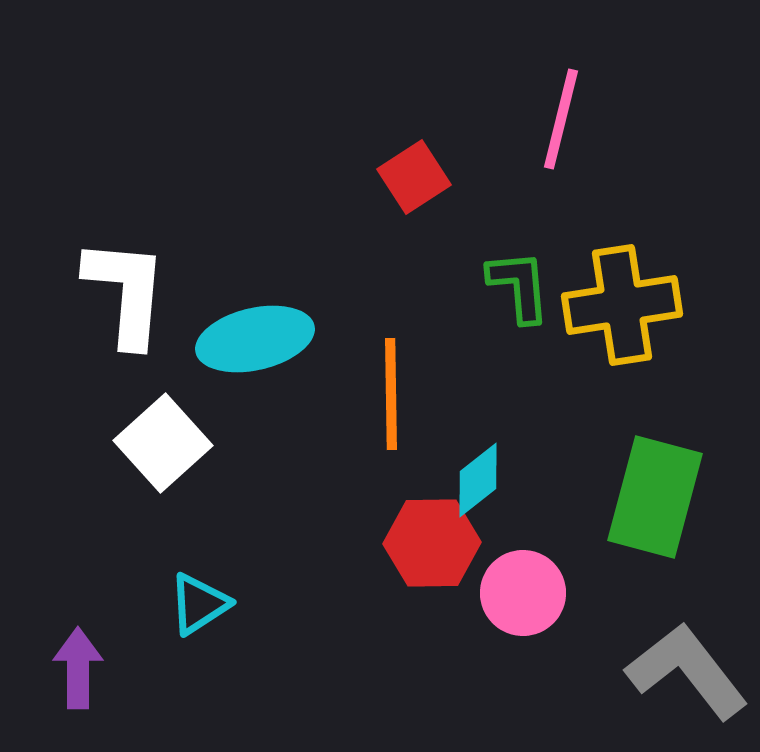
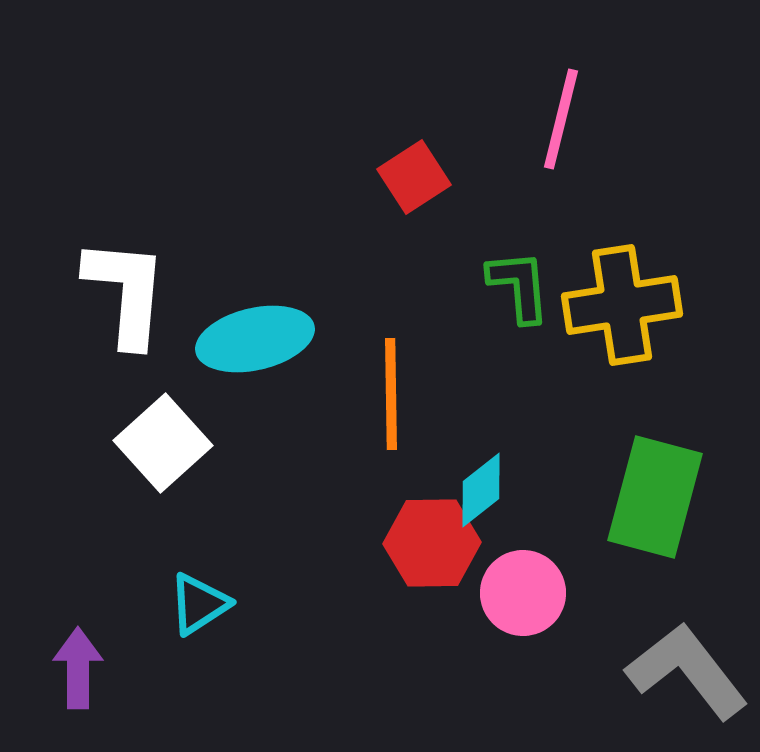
cyan diamond: moved 3 px right, 10 px down
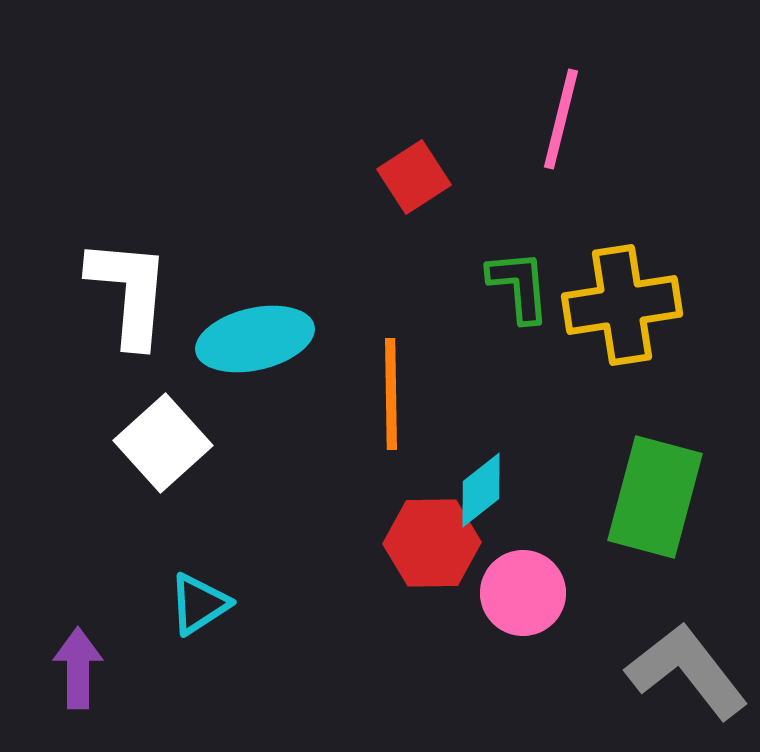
white L-shape: moved 3 px right
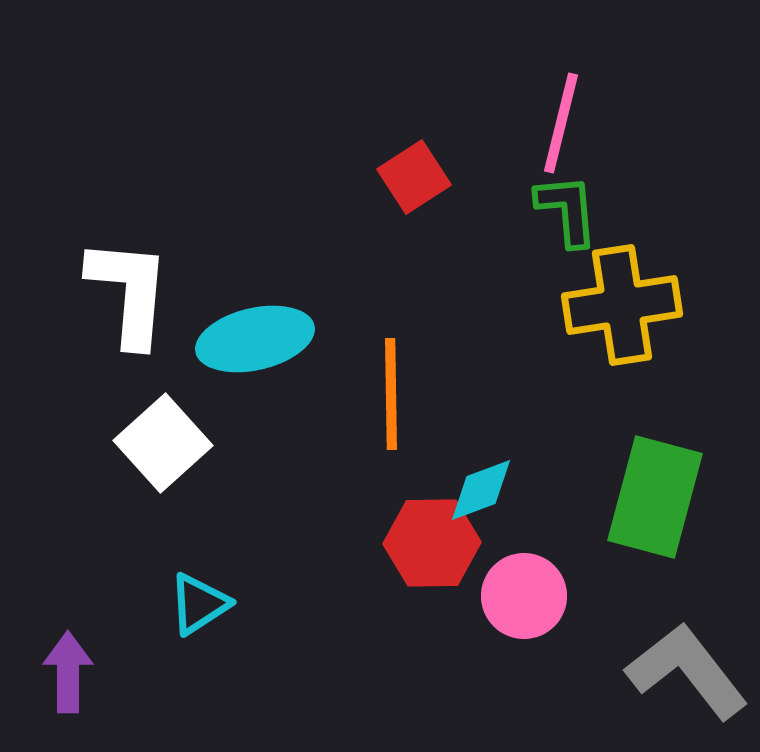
pink line: moved 4 px down
green L-shape: moved 48 px right, 76 px up
cyan diamond: rotated 18 degrees clockwise
pink circle: moved 1 px right, 3 px down
purple arrow: moved 10 px left, 4 px down
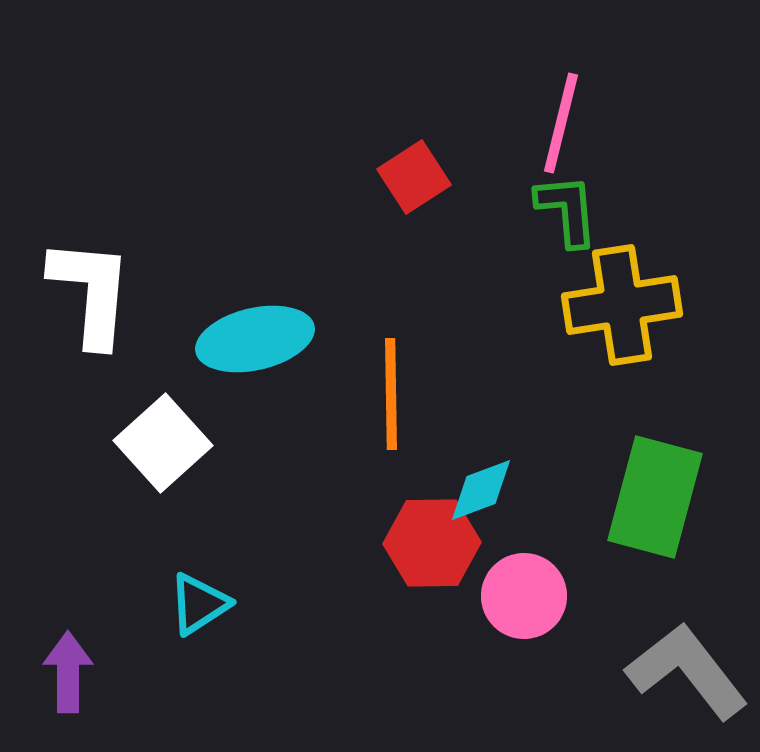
white L-shape: moved 38 px left
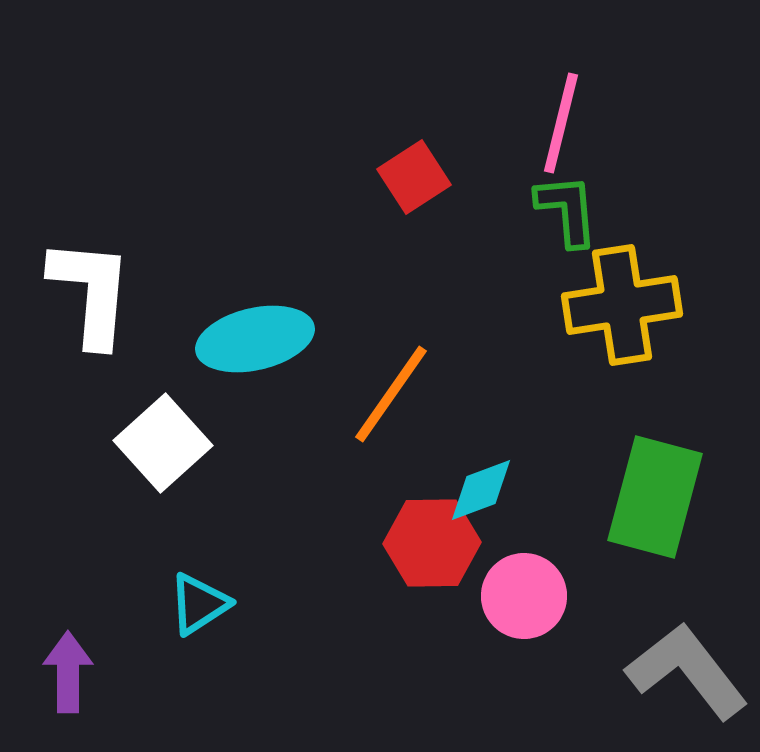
orange line: rotated 36 degrees clockwise
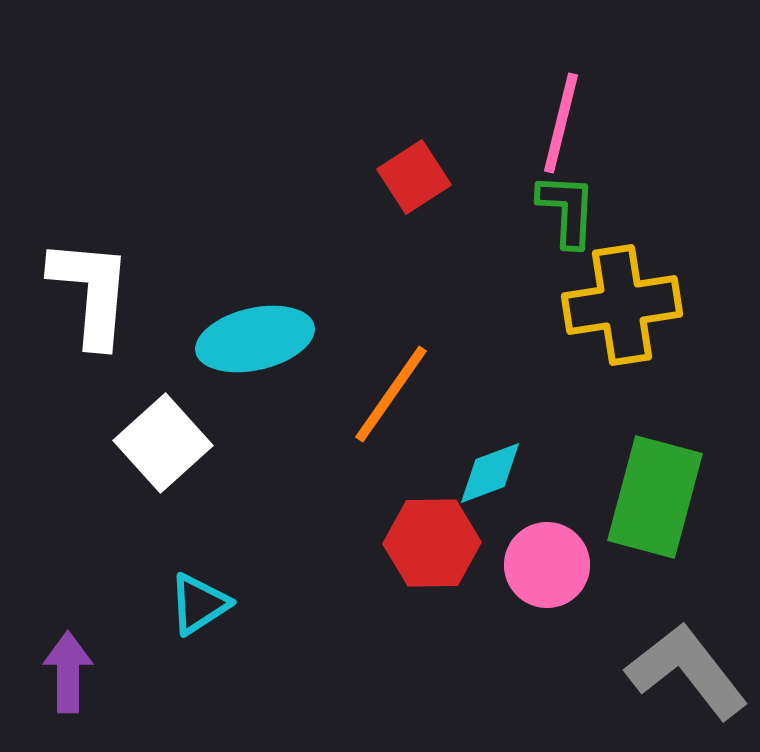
green L-shape: rotated 8 degrees clockwise
cyan diamond: moved 9 px right, 17 px up
pink circle: moved 23 px right, 31 px up
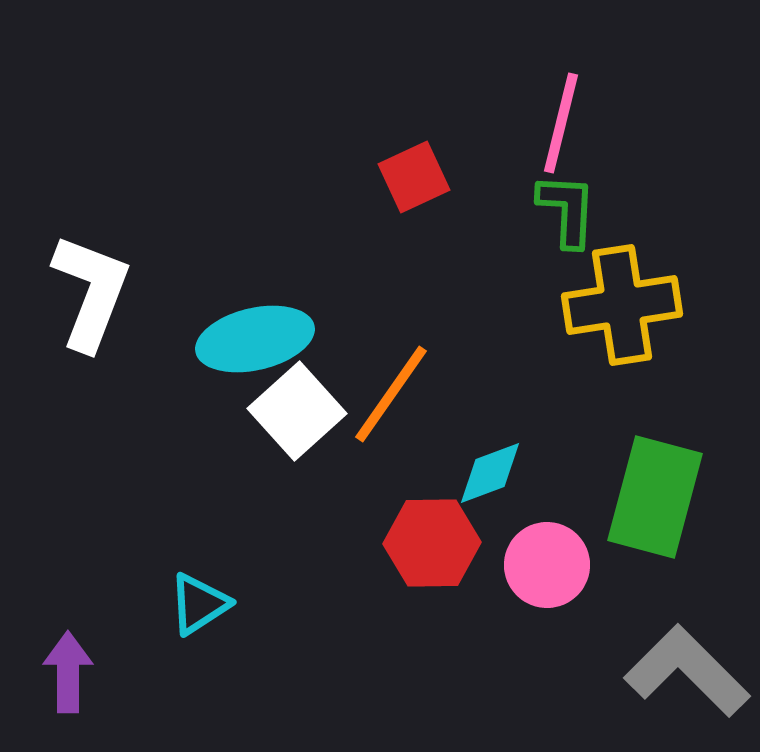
red square: rotated 8 degrees clockwise
white L-shape: rotated 16 degrees clockwise
white square: moved 134 px right, 32 px up
gray L-shape: rotated 7 degrees counterclockwise
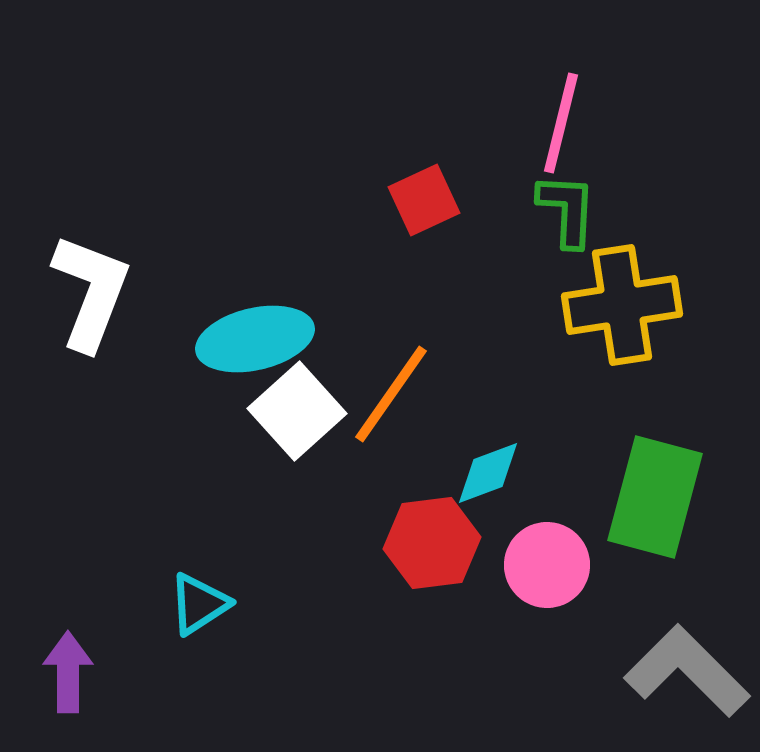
red square: moved 10 px right, 23 px down
cyan diamond: moved 2 px left
red hexagon: rotated 6 degrees counterclockwise
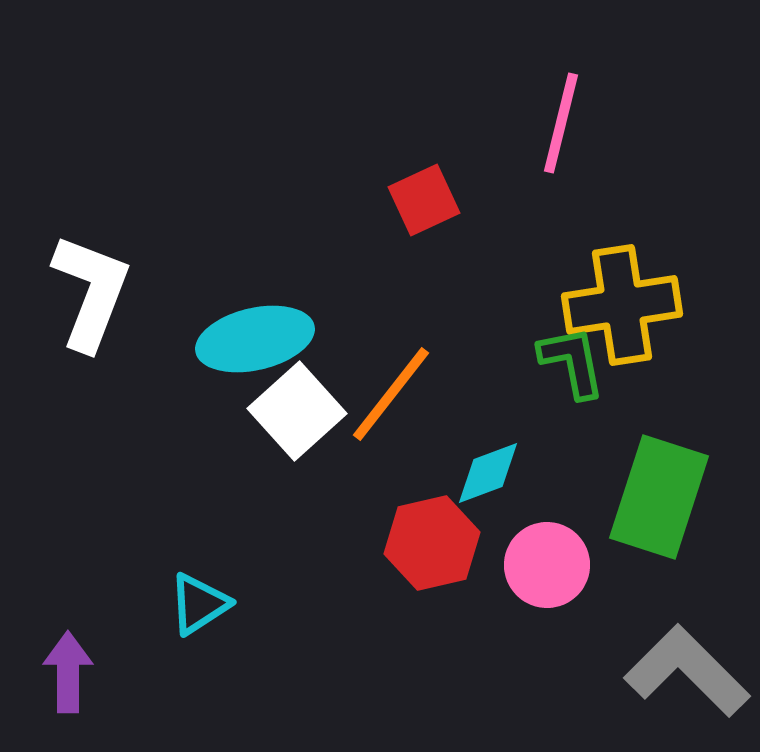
green L-shape: moved 5 px right, 152 px down; rotated 14 degrees counterclockwise
orange line: rotated 3 degrees clockwise
green rectangle: moved 4 px right; rotated 3 degrees clockwise
red hexagon: rotated 6 degrees counterclockwise
